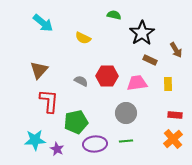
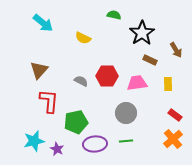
red rectangle: rotated 32 degrees clockwise
cyan star: moved 1 px left, 1 px down; rotated 10 degrees counterclockwise
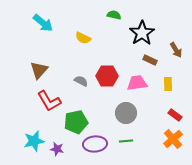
red L-shape: rotated 145 degrees clockwise
purple star: rotated 16 degrees counterclockwise
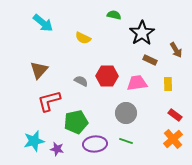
red L-shape: rotated 105 degrees clockwise
green line: rotated 24 degrees clockwise
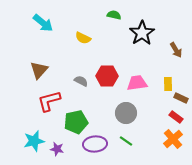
brown rectangle: moved 31 px right, 38 px down
red rectangle: moved 1 px right, 2 px down
green line: rotated 16 degrees clockwise
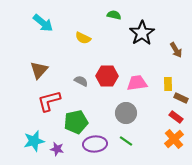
orange cross: moved 1 px right
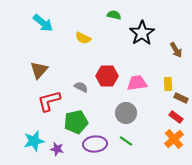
gray semicircle: moved 6 px down
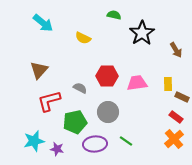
gray semicircle: moved 1 px left, 1 px down
brown rectangle: moved 1 px right, 1 px up
gray circle: moved 18 px left, 1 px up
green pentagon: moved 1 px left
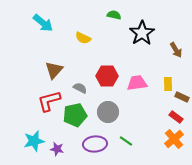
brown triangle: moved 15 px right
green pentagon: moved 7 px up
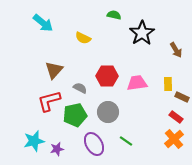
purple ellipse: moved 1 px left; rotated 65 degrees clockwise
purple star: rotated 24 degrees counterclockwise
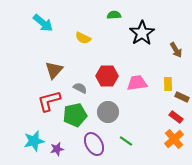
green semicircle: rotated 16 degrees counterclockwise
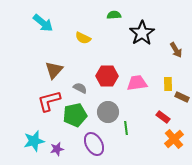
red rectangle: moved 13 px left
green line: moved 13 px up; rotated 48 degrees clockwise
